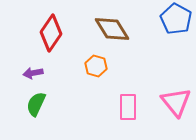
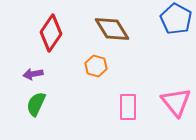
purple arrow: moved 1 px down
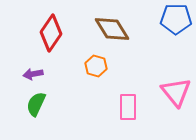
blue pentagon: rotated 28 degrees counterclockwise
pink triangle: moved 10 px up
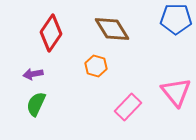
pink rectangle: rotated 44 degrees clockwise
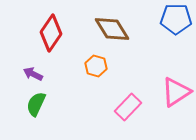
purple arrow: rotated 36 degrees clockwise
pink triangle: rotated 36 degrees clockwise
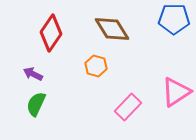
blue pentagon: moved 2 px left
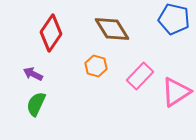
blue pentagon: rotated 12 degrees clockwise
pink rectangle: moved 12 px right, 31 px up
